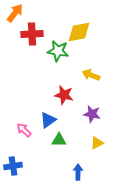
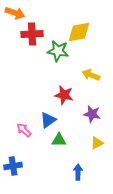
orange arrow: rotated 72 degrees clockwise
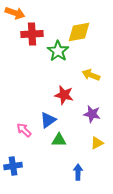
green star: rotated 25 degrees clockwise
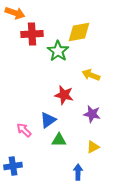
yellow triangle: moved 4 px left, 4 px down
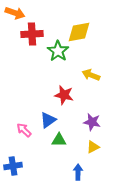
purple star: moved 8 px down
